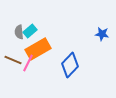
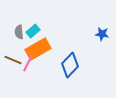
cyan rectangle: moved 3 px right
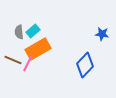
blue diamond: moved 15 px right
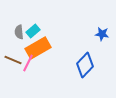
orange rectangle: moved 1 px up
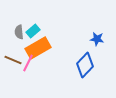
blue star: moved 5 px left, 5 px down
